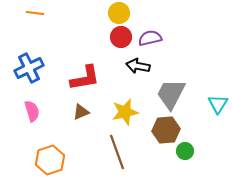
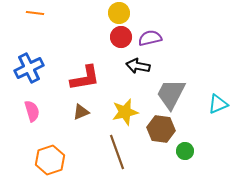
cyan triangle: rotated 35 degrees clockwise
brown hexagon: moved 5 px left, 1 px up; rotated 12 degrees clockwise
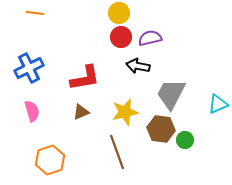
green circle: moved 11 px up
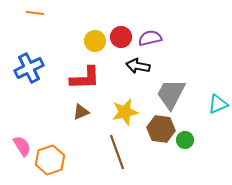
yellow circle: moved 24 px left, 28 px down
red L-shape: rotated 8 degrees clockwise
pink semicircle: moved 10 px left, 35 px down; rotated 15 degrees counterclockwise
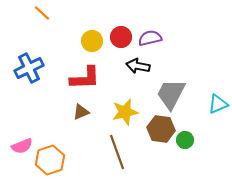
orange line: moved 7 px right; rotated 36 degrees clockwise
yellow circle: moved 3 px left
pink semicircle: rotated 100 degrees clockwise
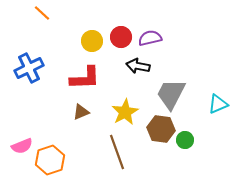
yellow star: rotated 16 degrees counterclockwise
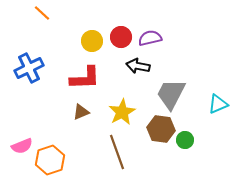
yellow star: moved 3 px left
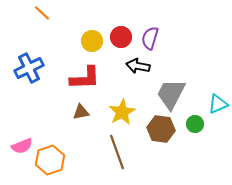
purple semicircle: rotated 60 degrees counterclockwise
brown triangle: rotated 12 degrees clockwise
green circle: moved 10 px right, 16 px up
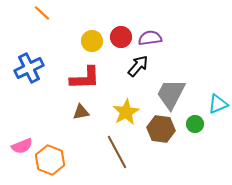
purple semicircle: rotated 65 degrees clockwise
black arrow: rotated 120 degrees clockwise
yellow star: moved 4 px right
brown line: rotated 8 degrees counterclockwise
orange hexagon: rotated 20 degrees counterclockwise
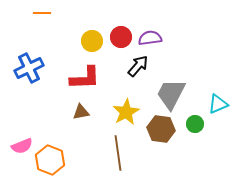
orange line: rotated 42 degrees counterclockwise
brown line: moved 1 px right, 1 px down; rotated 20 degrees clockwise
